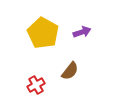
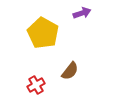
purple arrow: moved 19 px up
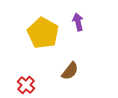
purple arrow: moved 4 px left, 9 px down; rotated 84 degrees counterclockwise
red cross: moved 10 px left; rotated 18 degrees counterclockwise
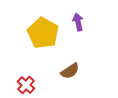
brown semicircle: rotated 18 degrees clockwise
